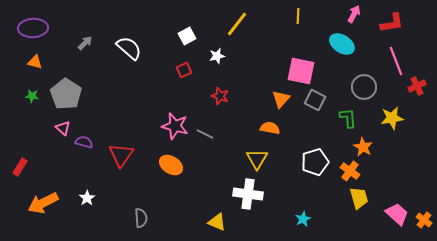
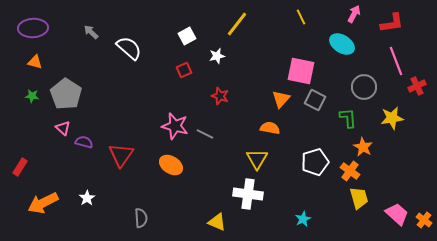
yellow line at (298, 16): moved 3 px right, 1 px down; rotated 28 degrees counterclockwise
gray arrow at (85, 43): moved 6 px right, 11 px up; rotated 91 degrees counterclockwise
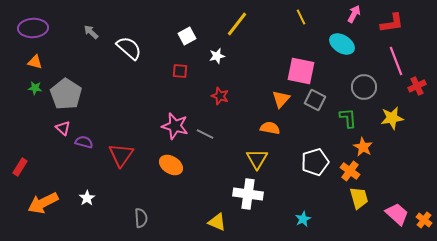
red square at (184, 70): moved 4 px left, 1 px down; rotated 28 degrees clockwise
green star at (32, 96): moved 3 px right, 8 px up
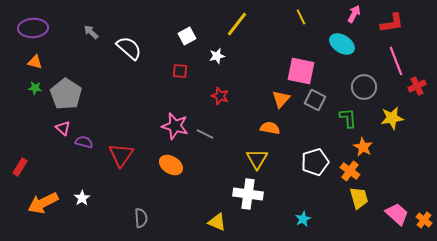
white star at (87, 198): moved 5 px left
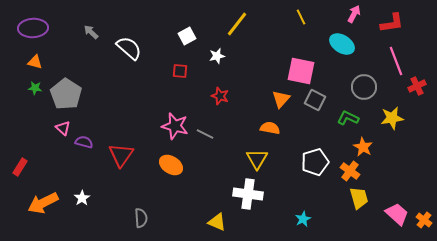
green L-shape at (348, 118): rotated 60 degrees counterclockwise
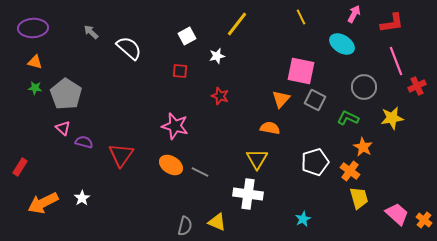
gray line at (205, 134): moved 5 px left, 38 px down
gray semicircle at (141, 218): moved 44 px right, 8 px down; rotated 18 degrees clockwise
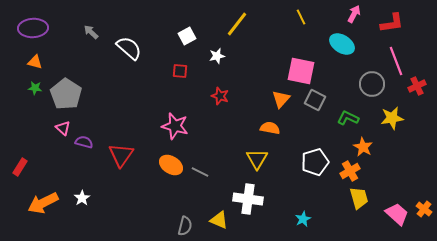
gray circle at (364, 87): moved 8 px right, 3 px up
orange cross at (350, 171): rotated 24 degrees clockwise
white cross at (248, 194): moved 5 px down
orange cross at (424, 220): moved 11 px up
yellow triangle at (217, 222): moved 2 px right, 2 px up
